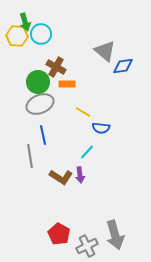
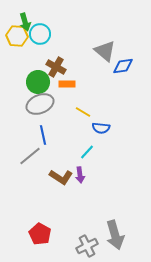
cyan circle: moved 1 px left
gray line: rotated 60 degrees clockwise
red pentagon: moved 19 px left
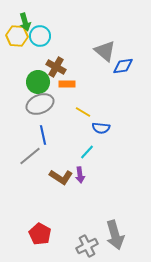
cyan circle: moved 2 px down
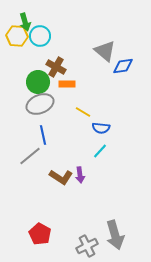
cyan line: moved 13 px right, 1 px up
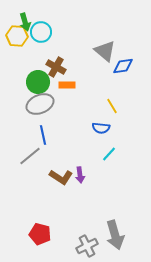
cyan circle: moved 1 px right, 4 px up
orange rectangle: moved 1 px down
yellow line: moved 29 px right, 6 px up; rotated 28 degrees clockwise
cyan line: moved 9 px right, 3 px down
red pentagon: rotated 15 degrees counterclockwise
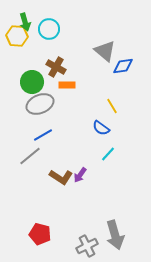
cyan circle: moved 8 px right, 3 px up
green circle: moved 6 px left
blue semicircle: rotated 30 degrees clockwise
blue line: rotated 72 degrees clockwise
cyan line: moved 1 px left
purple arrow: rotated 42 degrees clockwise
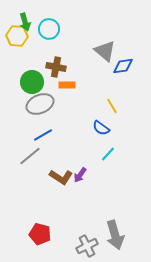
brown cross: rotated 18 degrees counterclockwise
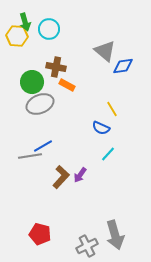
orange rectangle: rotated 28 degrees clockwise
yellow line: moved 3 px down
blue semicircle: rotated 12 degrees counterclockwise
blue line: moved 11 px down
gray line: rotated 30 degrees clockwise
brown L-shape: rotated 80 degrees counterclockwise
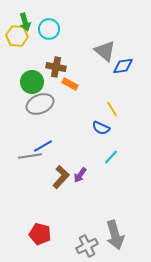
orange rectangle: moved 3 px right, 1 px up
cyan line: moved 3 px right, 3 px down
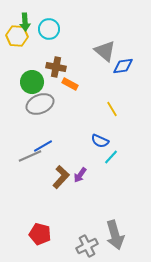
green arrow: rotated 12 degrees clockwise
blue semicircle: moved 1 px left, 13 px down
gray line: rotated 15 degrees counterclockwise
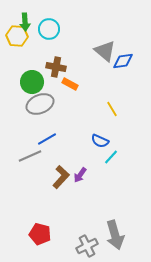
blue diamond: moved 5 px up
blue line: moved 4 px right, 7 px up
